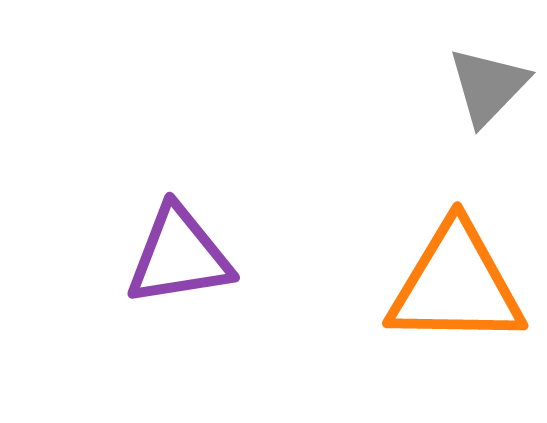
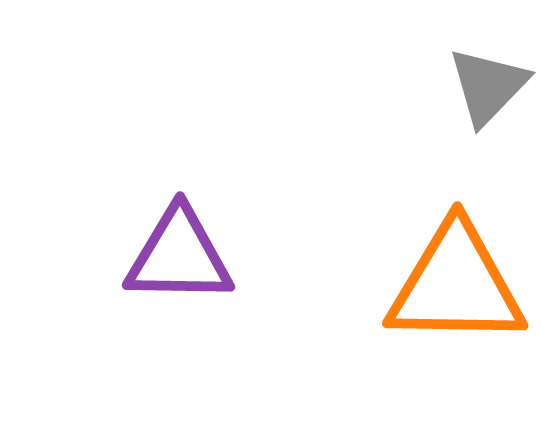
purple triangle: rotated 10 degrees clockwise
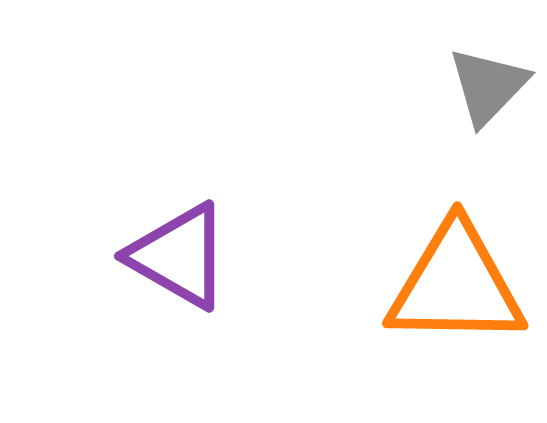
purple triangle: rotated 29 degrees clockwise
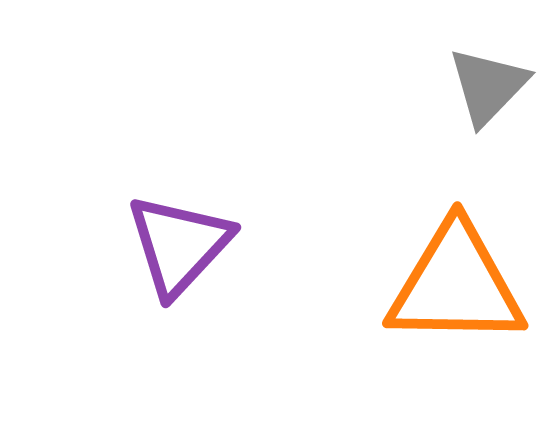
purple triangle: moved 11 px up; rotated 43 degrees clockwise
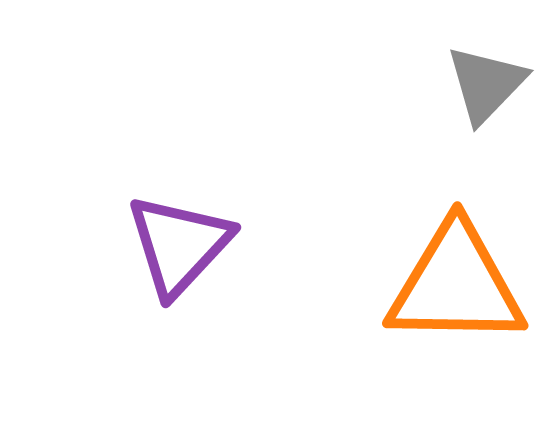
gray triangle: moved 2 px left, 2 px up
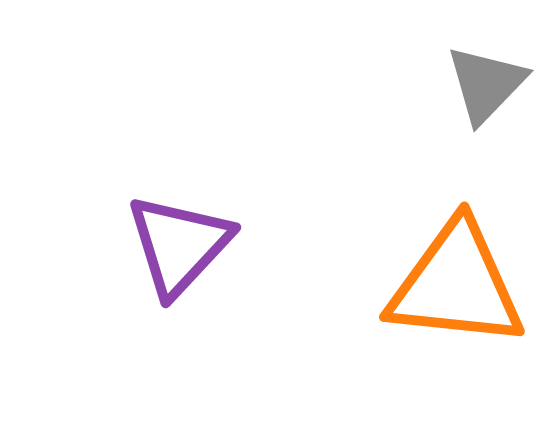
orange triangle: rotated 5 degrees clockwise
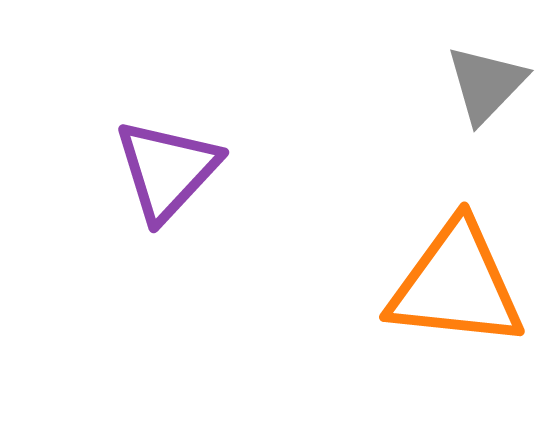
purple triangle: moved 12 px left, 75 px up
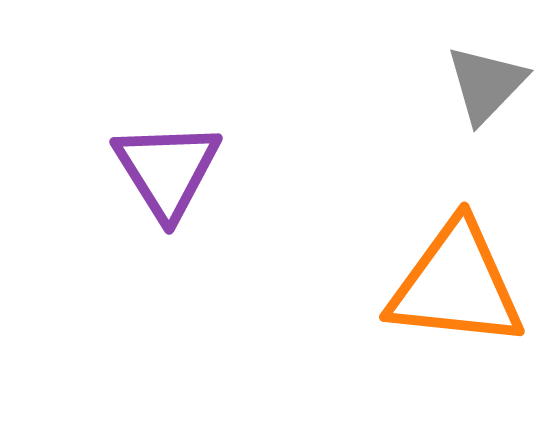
purple triangle: rotated 15 degrees counterclockwise
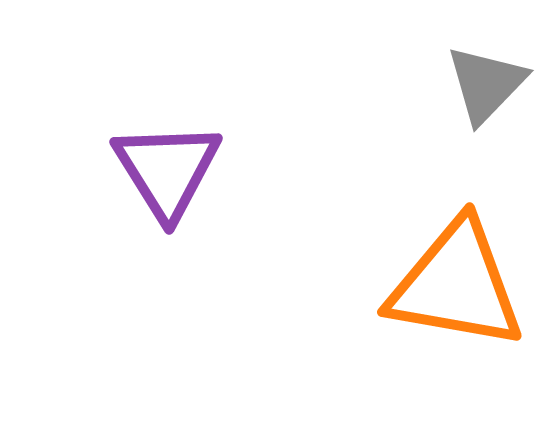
orange triangle: rotated 4 degrees clockwise
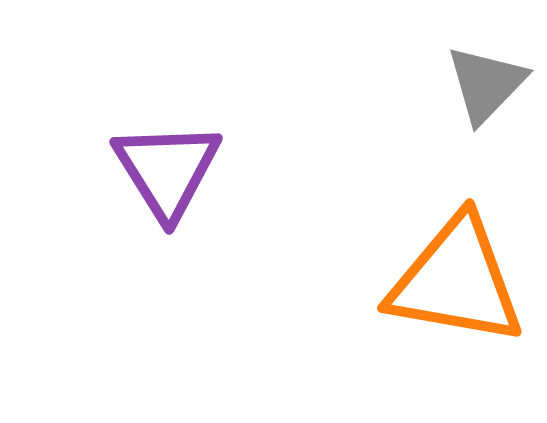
orange triangle: moved 4 px up
